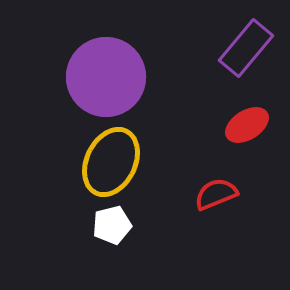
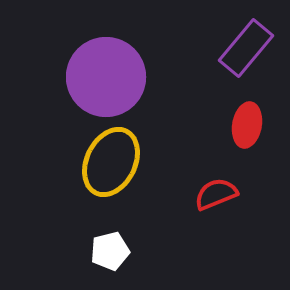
red ellipse: rotated 48 degrees counterclockwise
white pentagon: moved 2 px left, 26 px down
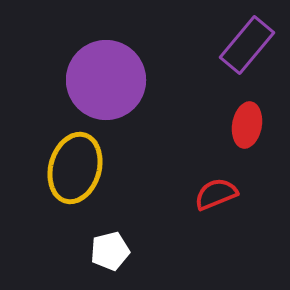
purple rectangle: moved 1 px right, 3 px up
purple circle: moved 3 px down
yellow ellipse: moved 36 px left, 6 px down; rotated 10 degrees counterclockwise
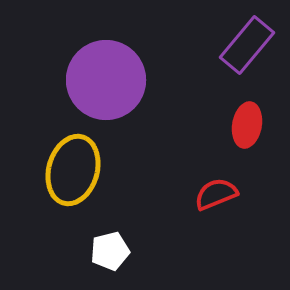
yellow ellipse: moved 2 px left, 2 px down
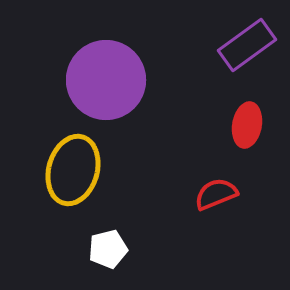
purple rectangle: rotated 14 degrees clockwise
white pentagon: moved 2 px left, 2 px up
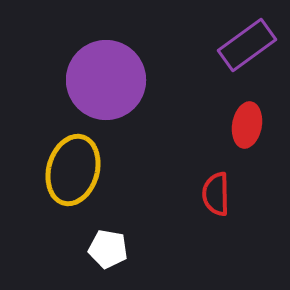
red semicircle: rotated 69 degrees counterclockwise
white pentagon: rotated 24 degrees clockwise
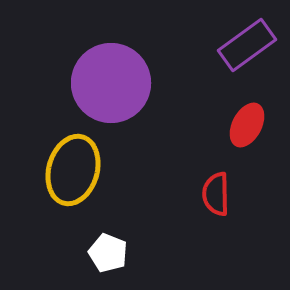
purple circle: moved 5 px right, 3 px down
red ellipse: rotated 18 degrees clockwise
white pentagon: moved 4 px down; rotated 12 degrees clockwise
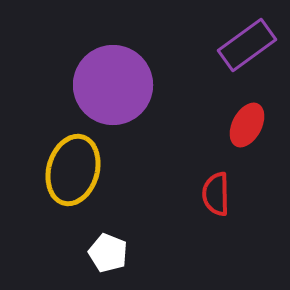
purple circle: moved 2 px right, 2 px down
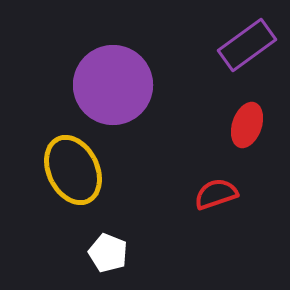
red ellipse: rotated 9 degrees counterclockwise
yellow ellipse: rotated 42 degrees counterclockwise
red semicircle: rotated 72 degrees clockwise
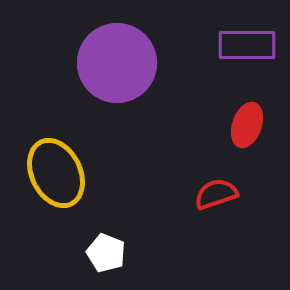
purple rectangle: rotated 36 degrees clockwise
purple circle: moved 4 px right, 22 px up
yellow ellipse: moved 17 px left, 3 px down
white pentagon: moved 2 px left
